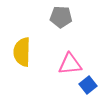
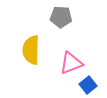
yellow semicircle: moved 9 px right, 2 px up
pink triangle: moved 1 px right, 1 px up; rotated 15 degrees counterclockwise
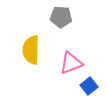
blue square: moved 1 px right, 1 px down
